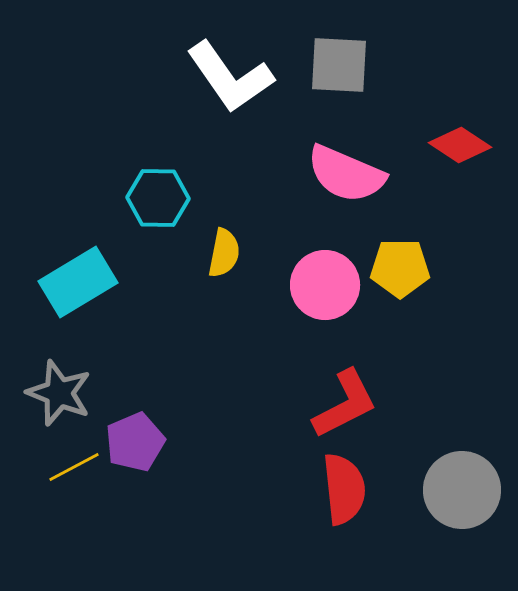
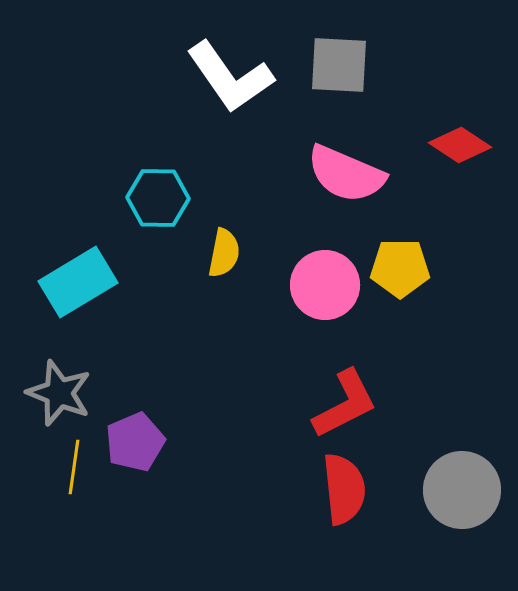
yellow line: rotated 54 degrees counterclockwise
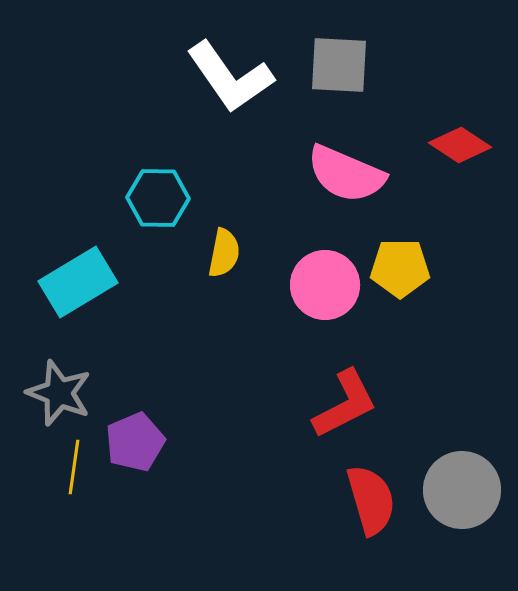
red semicircle: moved 27 px right, 11 px down; rotated 10 degrees counterclockwise
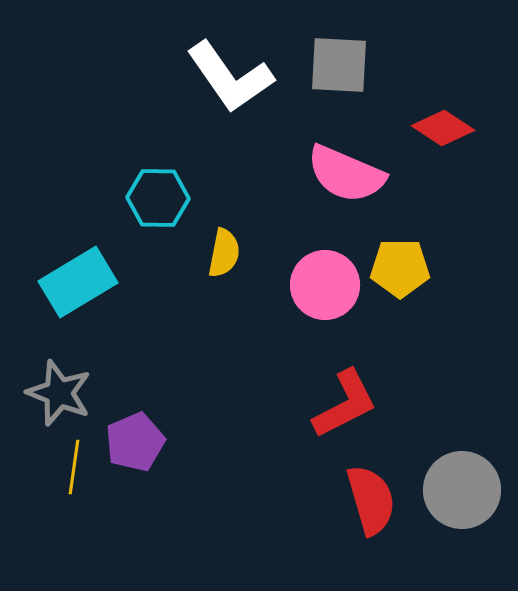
red diamond: moved 17 px left, 17 px up
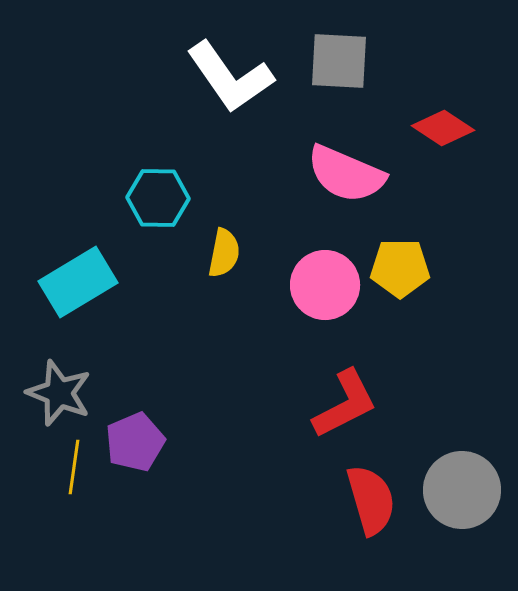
gray square: moved 4 px up
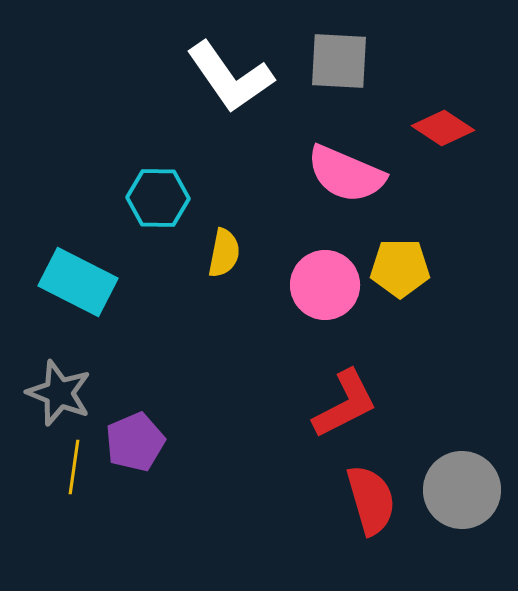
cyan rectangle: rotated 58 degrees clockwise
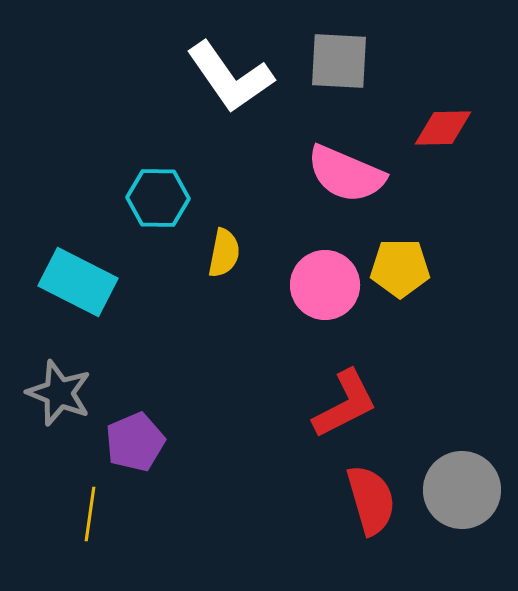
red diamond: rotated 34 degrees counterclockwise
yellow line: moved 16 px right, 47 px down
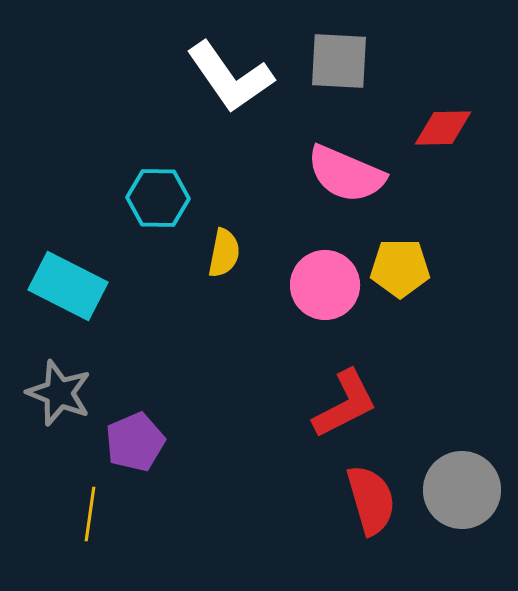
cyan rectangle: moved 10 px left, 4 px down
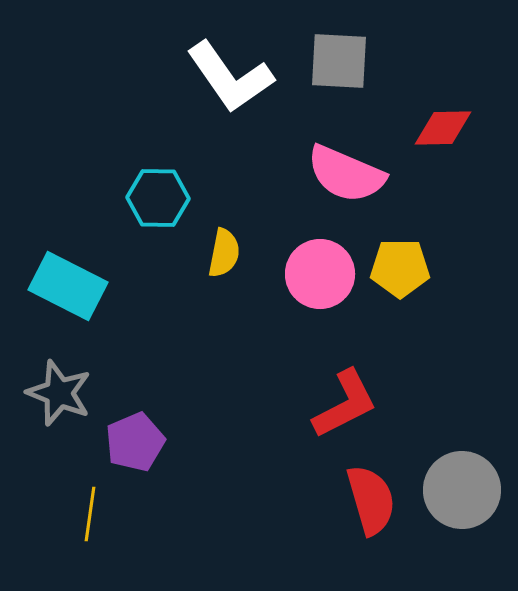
pink circle: moved 5 px left, 11 px up
